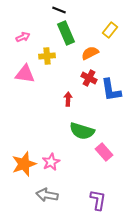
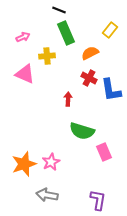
pink triangle: rotated 15 degrees clockwise
pink rectangle: rotated 18 degrees clockwise
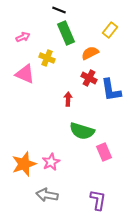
yellow cross: moved 2 px down; rotated 28 degrees clockwise
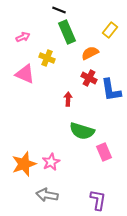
green rectangle: moved 1 px right, 1 px up
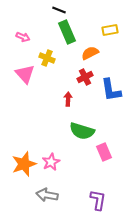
yellow rectangle: rotated 42 degrees clockwise
pink arrow: rotated 48 degrees clockwise
pink triangle: rotated 25 degrees clockwise
red cross: moved 4 px left, 1 px up; rotated 35 degrees clockwise
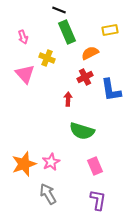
pink arrow: rotated 48 degrees clockwise
pink rectangle: moved 9 px left, 14 px down
gray arrow: moved 1 px right, 1 px up; rotated 50 degrees clockwise
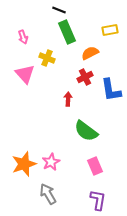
green semicircle: moved 4 px right; rotated 20 degrees clockwise
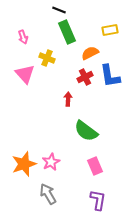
blue L-shape: moved 1 px left, 14 px up
